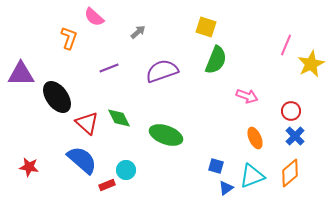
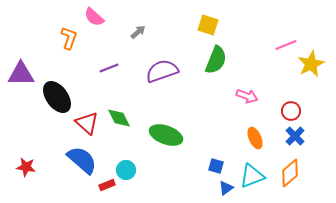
yellow square: moved 2 px right, 2 px up
pink line: rotated 45 degrees clockwise
red star: moved 3 px left
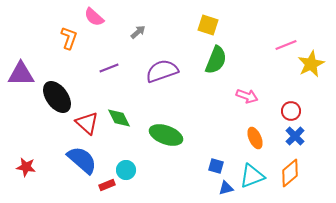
blue triangle: rotated 21 degrees clockwise
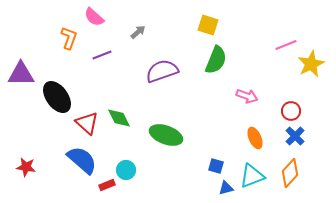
purple line: moved 7 px left, 13 px up
orange diamond: rotated 8 degrees counterclockwise
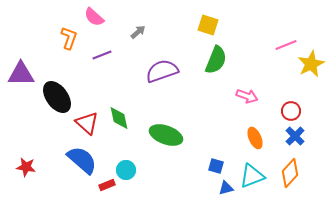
green diamond: rotated 15 degrees clockwise
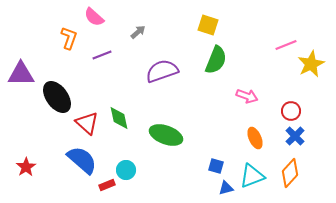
red star: rotated 30 degrees clockwise
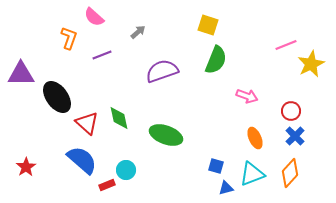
cyan triangle: moved 2 px up
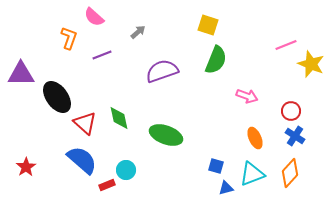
yellow star: rotated 24 degrees counterclockwise
red triangle: moved 2 px left
blue cross: rotated 12 degrees counterclockwise
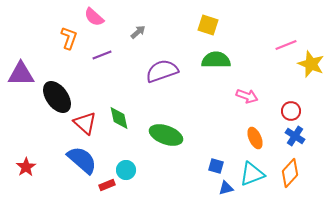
green semicircle: rotated 112 degrees counterclockwise
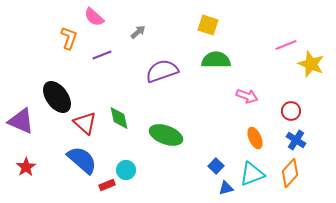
purple triangle: moved 47 px down; rotated 24 degrees clockwise
blue cross: moved 1 px right, 4 px down
blue square: rotated 28 degrees clockwise
